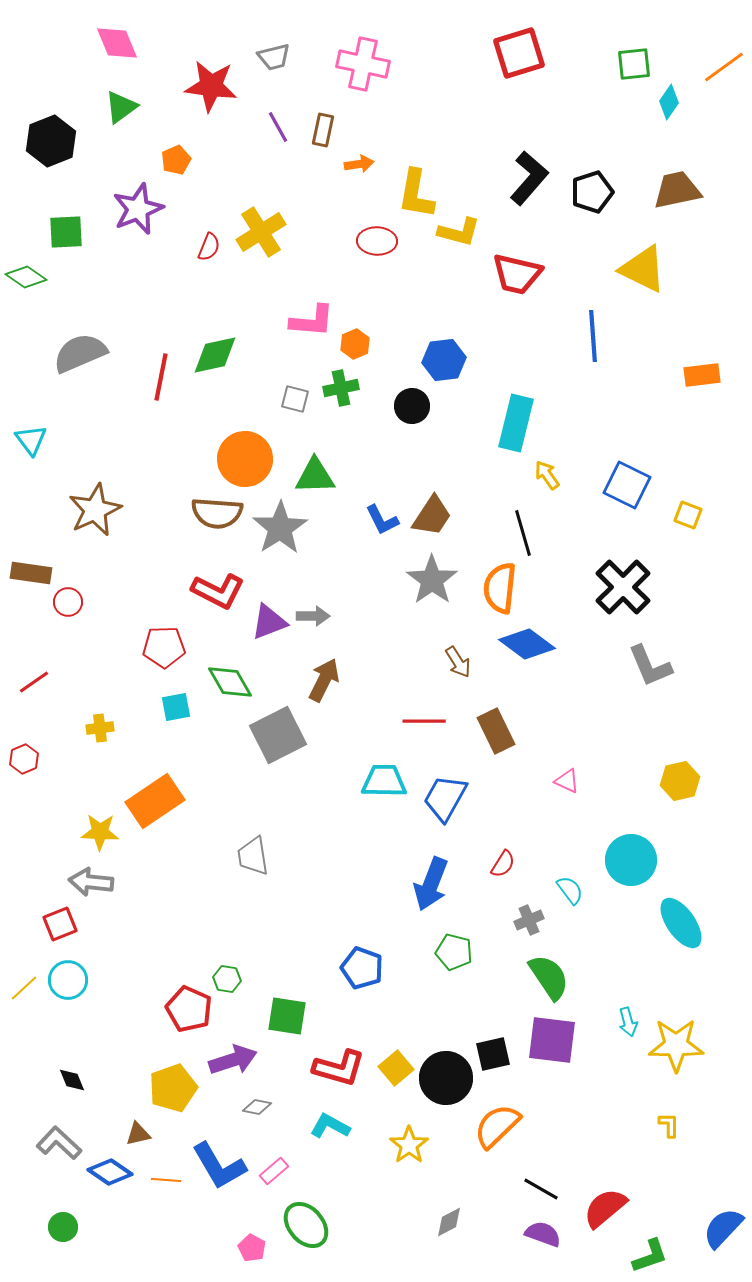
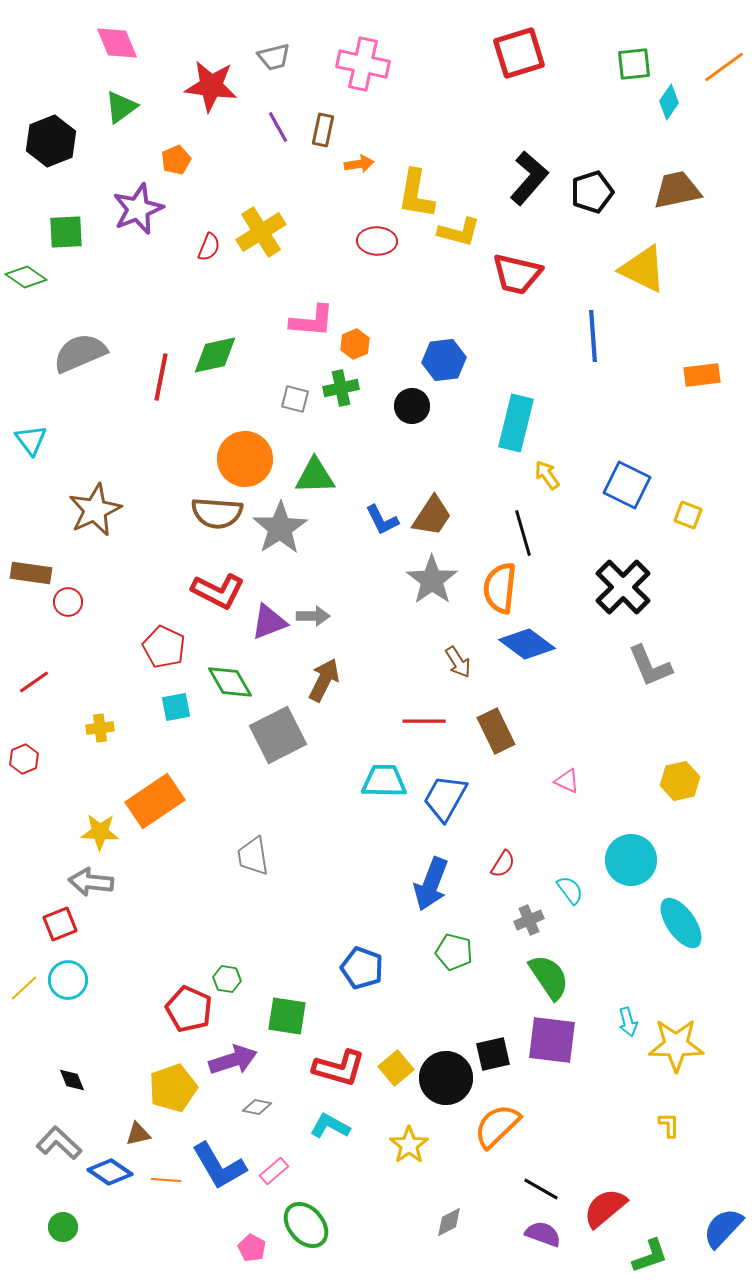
red pentagon at (164, 647): rotated 27 degrees clockwise
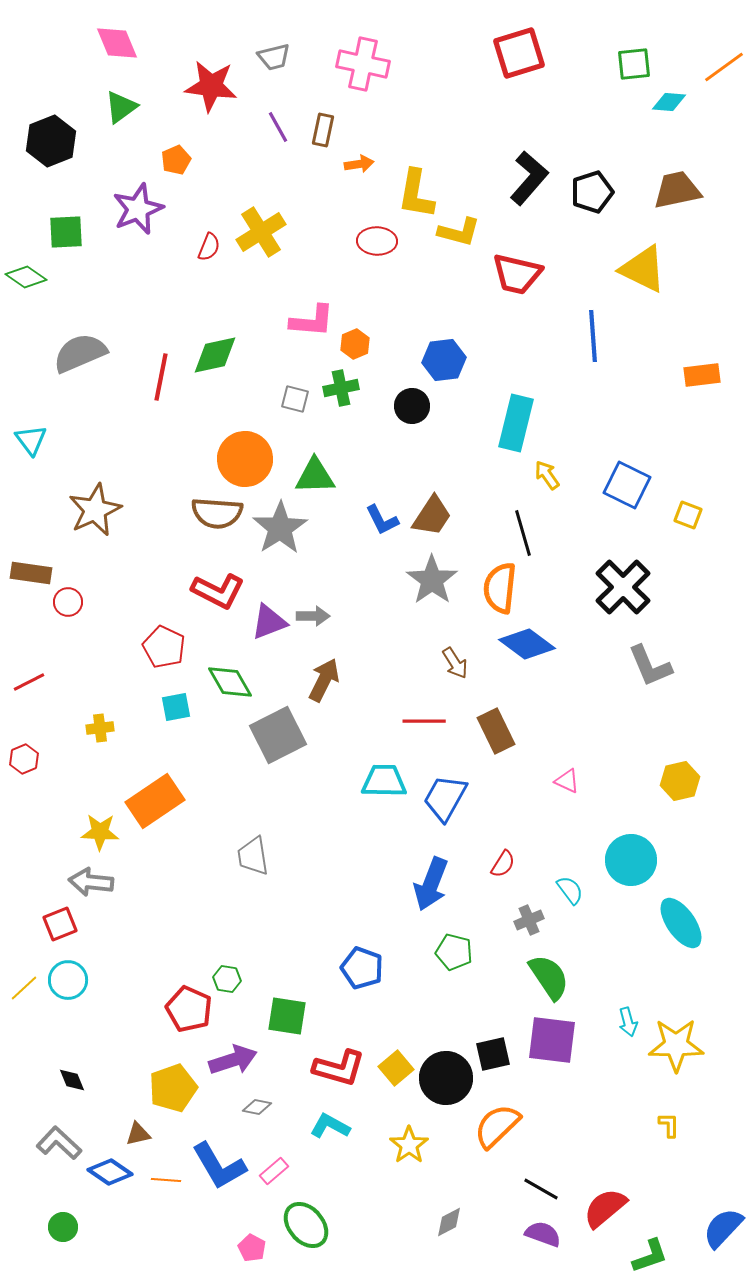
cyan diamond at (669, 102): rotated 60 degrees clockwise
brown arrow at (458, 662): moved 3 px left, 1 px down
red line at (34, 682): moved 5 px left; rotated 8 degrees clockwise
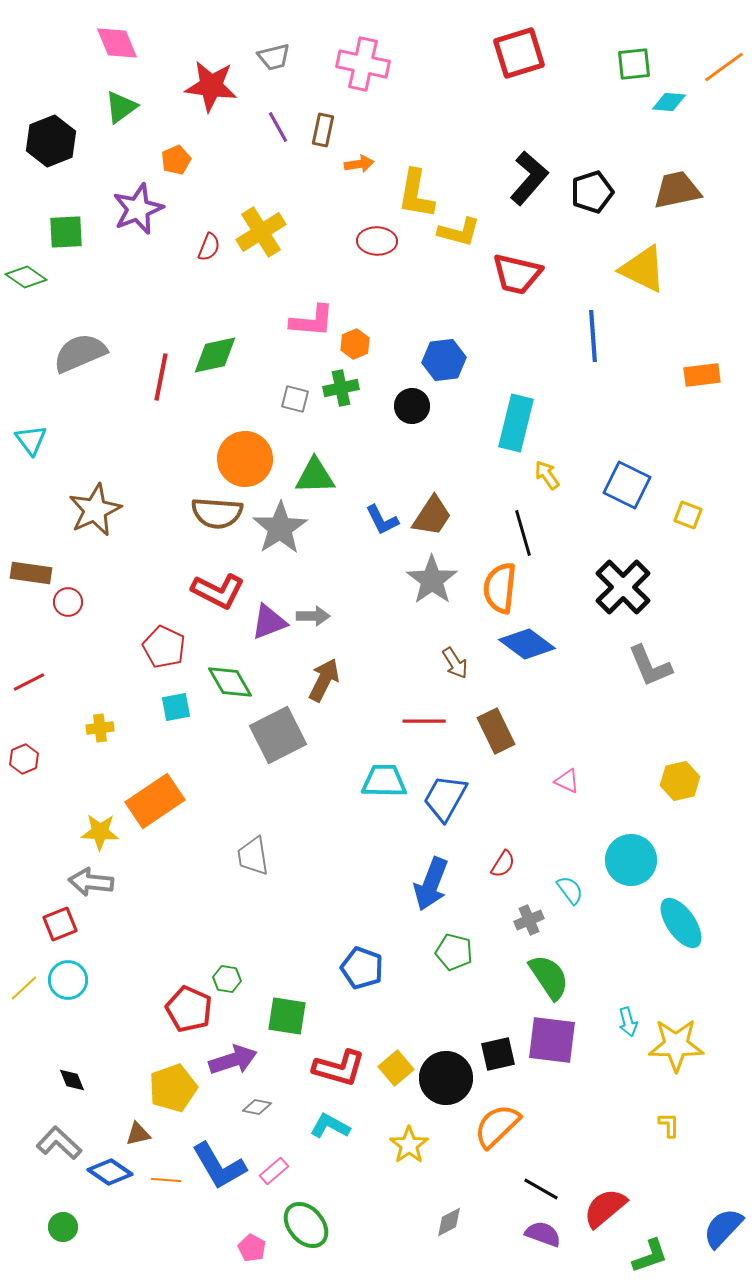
black square at (493, 1054): moved 5 px right
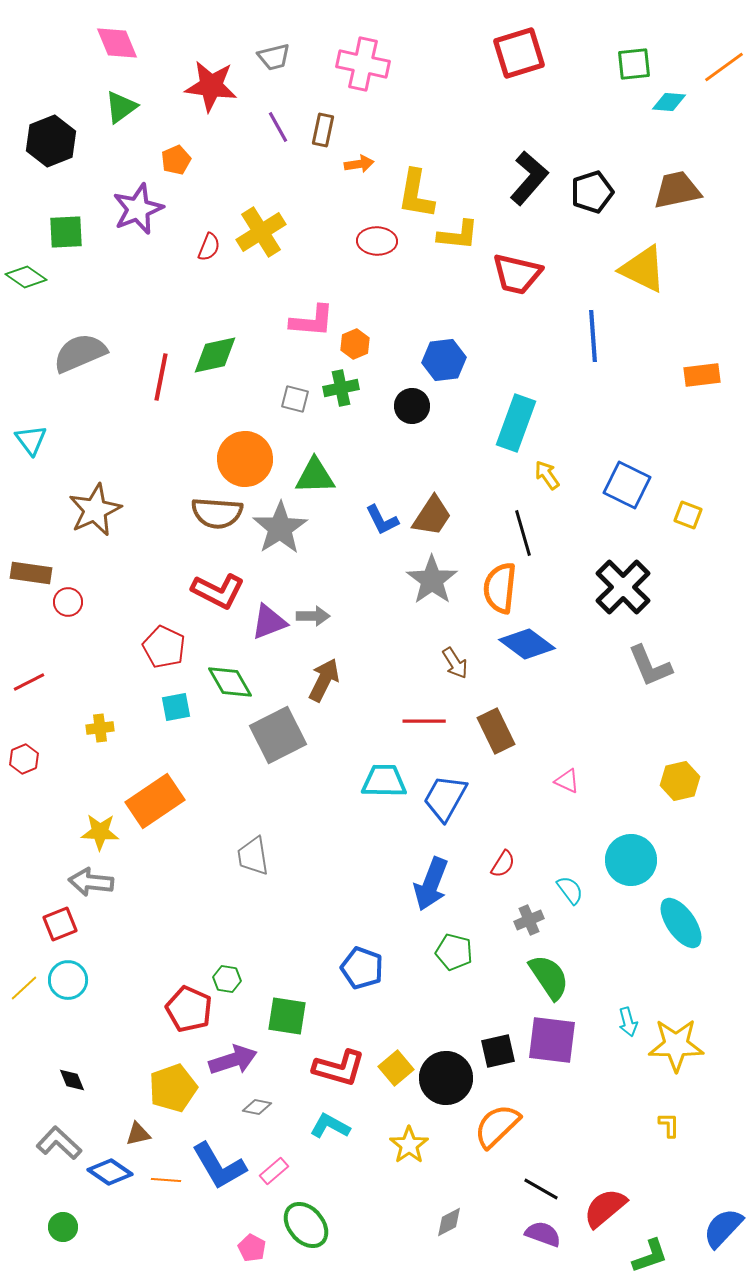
yellow L-shape at (459, 232): moved 1 px left, 3 px down; rotated 9 degrees counterclockwise
cyan rectangle at (516, 423): rotated 6 degrees clockwise
black square at (498, 1054): moved 3 px up
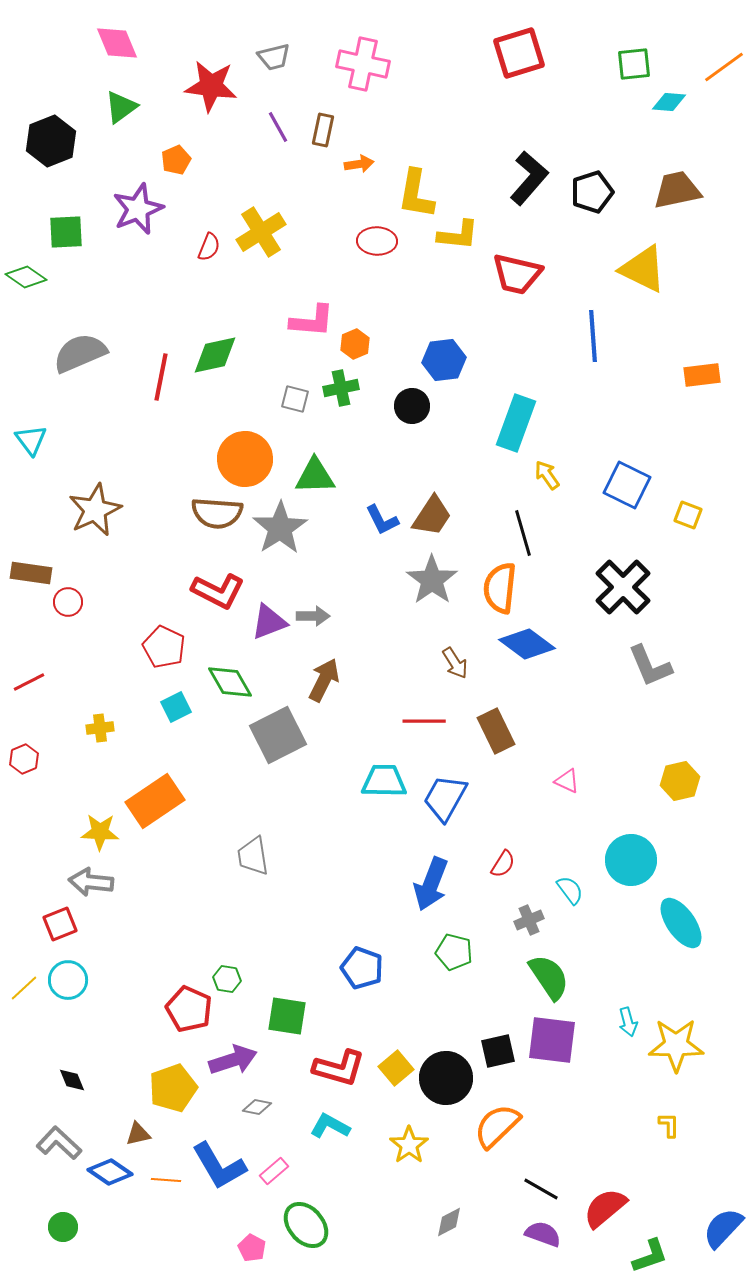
cyan square at (176, 707): rotated 16 degrees counterclockwise
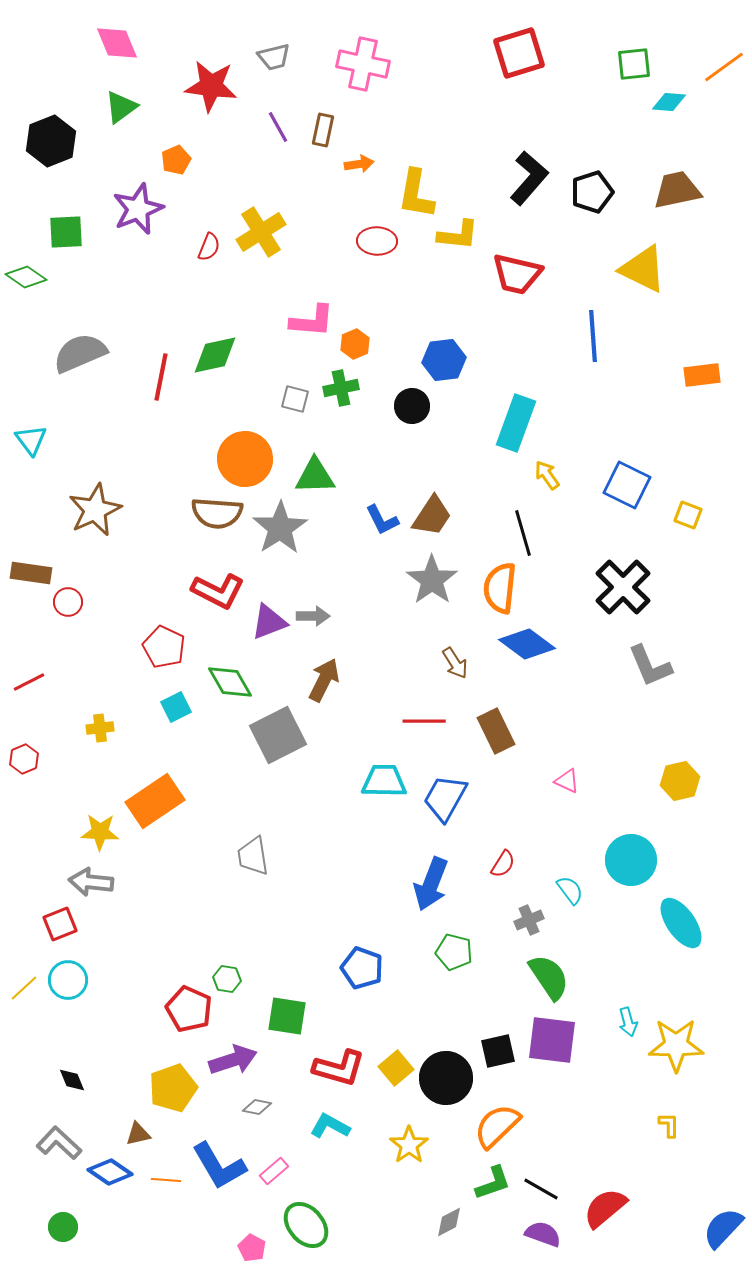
green L-shape at (650, 1256): moved 157 px left, 73 px up
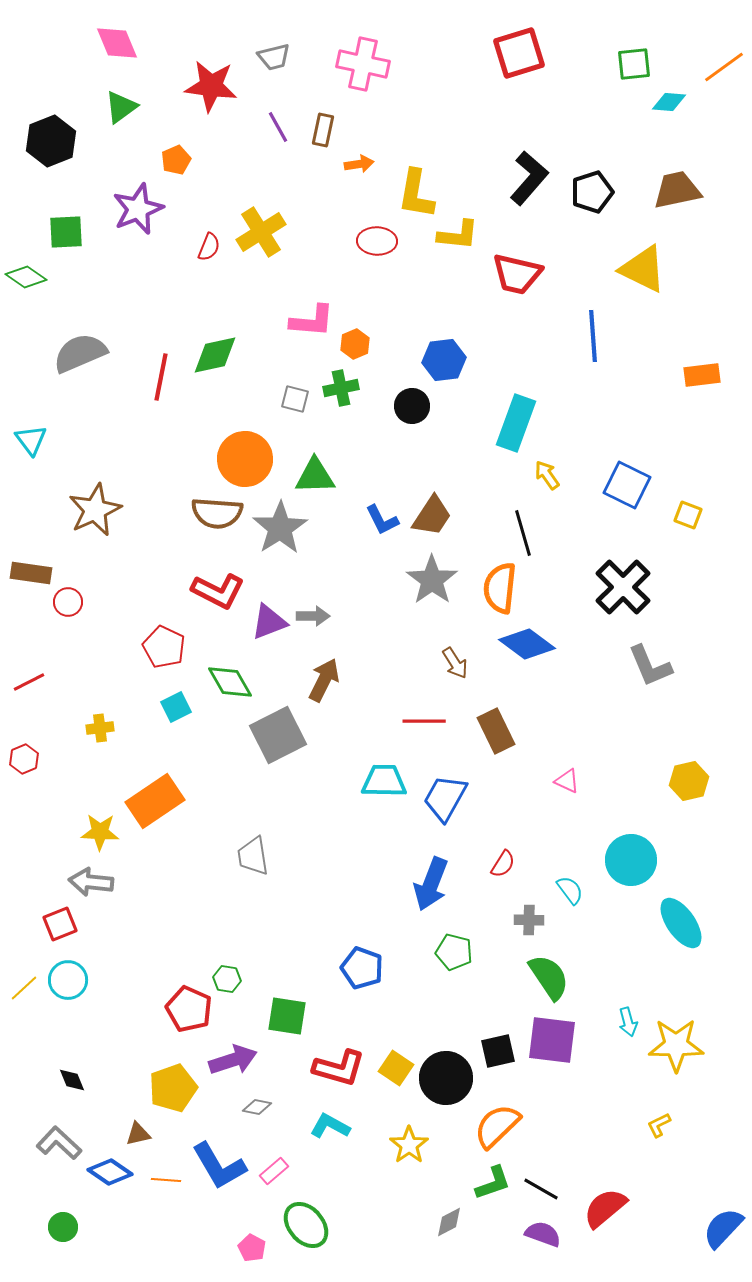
yellow hexagon at (680, 781): moved 9 px right
gray cross at (529, 920): rotated 24 degrees clockwise
yellow square at (396, 1068): rotated 16 degrees counterclockwise
yellow L-shape at (669, 1125): moved 10 px left; rotated 116 degrees counterclockwise
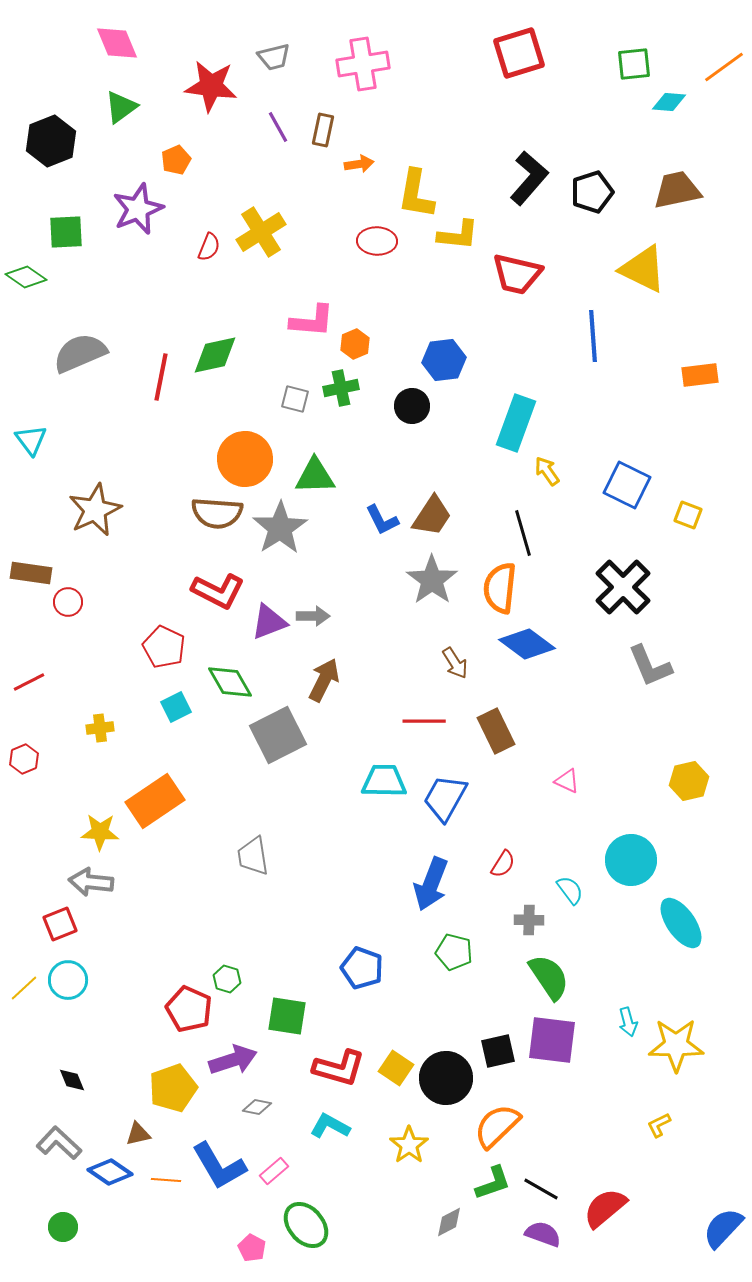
pink cross at (363, 64): rotated 21 degrees counterclockwise
orange rectangle at (702, 375): moved 2 px left
yellow arrow at (547, 475): moved 4 px up
green hexagon at (227, 979): rotated 8 degrees clockwise
